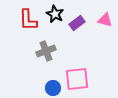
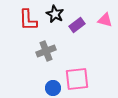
purple rectangle: moved 2 px down
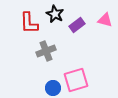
red L-shape: moved 1 px right, 3 px down
pink square: moved 1 px left, 1 px down; rotated 10 degrees counterclockwise
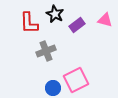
pink square: rotated 10 degrees counterclockwise
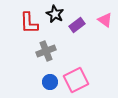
pink triangle: rotated 21 degrees clockwise
blue circle: moved 3 px left, 6 px up
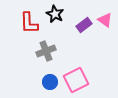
purple rectangle: moved 7 px right
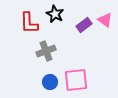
pink square: rotated 20 degrees clockwise
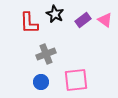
purple rectangle: moved 1 px left, 5 px up
gray cross: moved 3 px down
blue circle: moved 9 px left
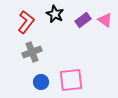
red L-shape: moved 3 px left, 1 px up; rotated 140 degrees counterclockwise
gray cross: moved 14 px left, 2 px up
pink square: moved 5 px left
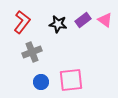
black star: moved 3 px right, 10 px down; rotated 18 degrees counterclockwise
red L-shape: moved 4 px left
